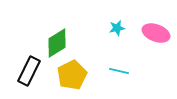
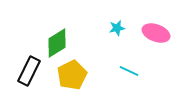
cyan line: moved 10 px right; rotated 12 degrees clockwise
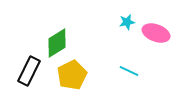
cyan star: moved 10 px right, 6 px up
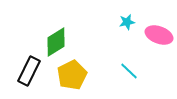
pink ellipse: moved 3 px right, 2 px down
green diamond: moved 1 px left, 1 px up
cyan line: rotated 18 degrees clockwise
